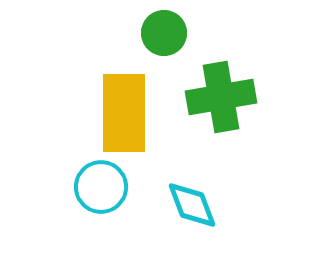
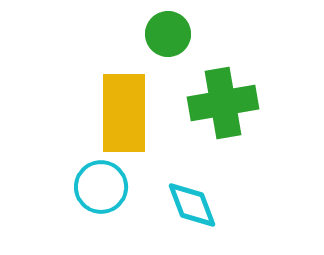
green circle: moved 4 px right, 1 px down
green cross: moved 2 px right, 6 px down
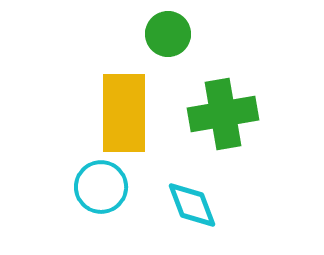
green cross: moved 11 px down
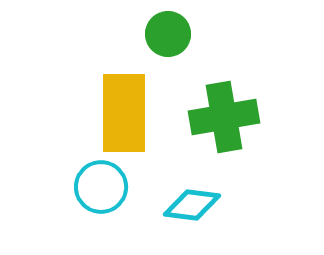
green cross: moved 1 px right, 3 px down
cyan diamond: rotated 62 degrees counterclockwise
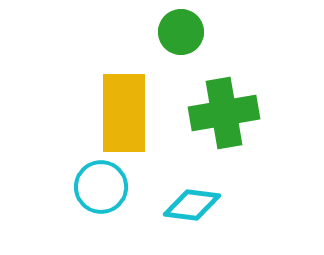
green circle: moved 13 px right, 2 px up
green cross: moved 4 px up
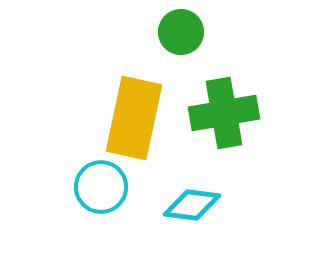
yellow rectangle: moved 10 px right, 5 px down; rotated 12 degrees clockwise
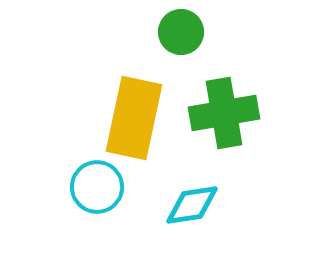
cyan circle: moved 4 px left
cyan diamond: rotated 16 degrees counterclockwise
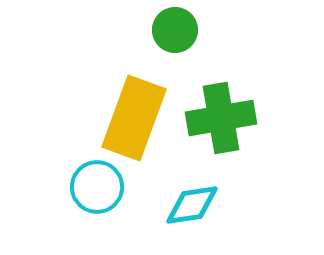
green circle: moved 6 px left, 2 px up
green cross: moved 3 px left, 5 px down
yellow rectangle: rotated 8 degrees clockwise
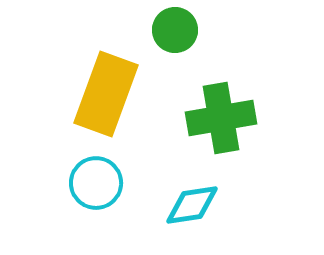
yellow rectangle: moved 28 px left, 24 px up
cyan circle: moved 1 px left, 4 px up
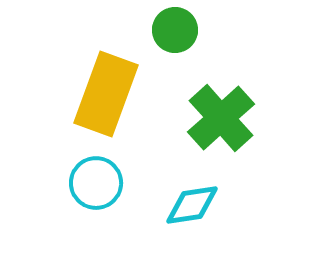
green cross: rotated 32 degrees counterclockwise
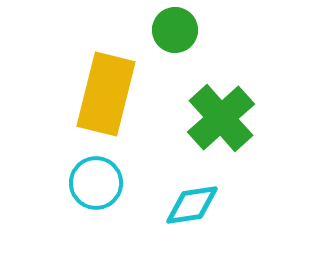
yellow rectangle: rotated 6 degrees counterclockwise
